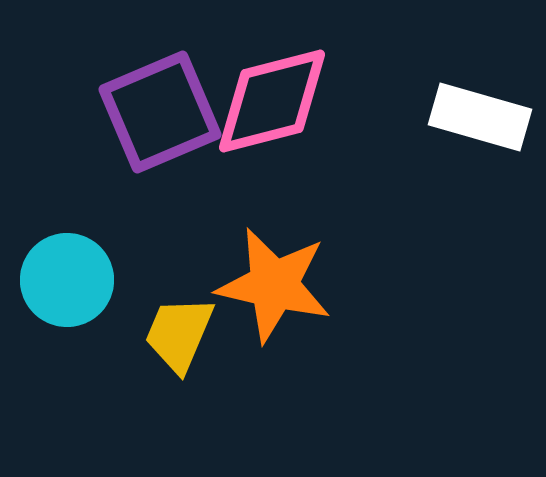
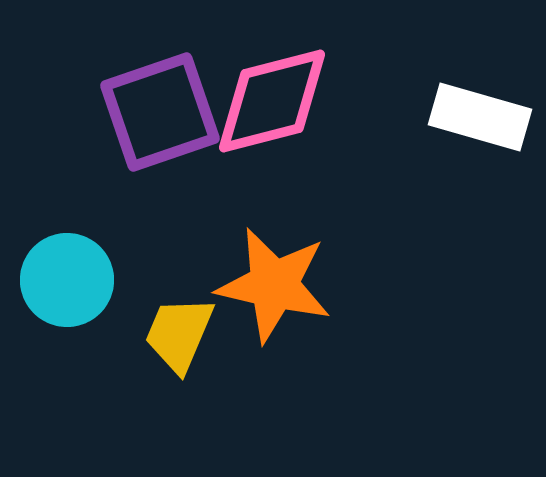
purple square: rotated 4 degrees clockwise
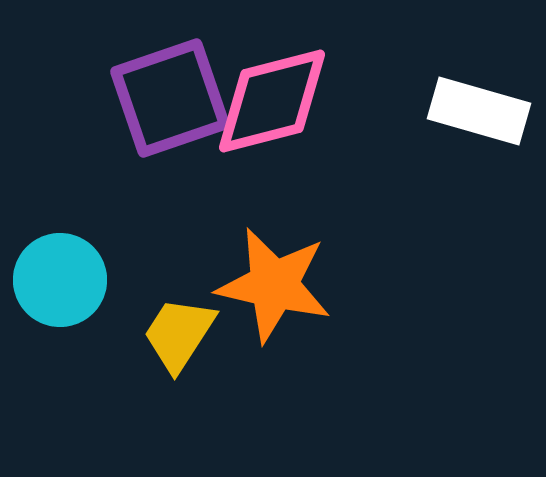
purple square: moved 10 px right, 14 px up
white rectangle: moved 1 px left, 6 px up
cyan circle: moved 7 px left
yellow trapezoid: rotated 10 degrees clockwise
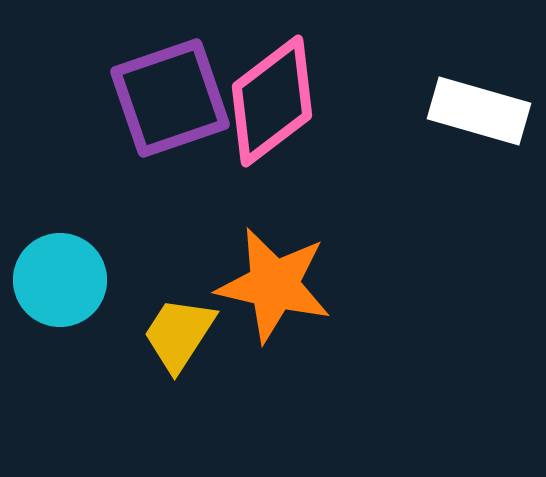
pink diamond: rotated 23 degrees counterclockwise
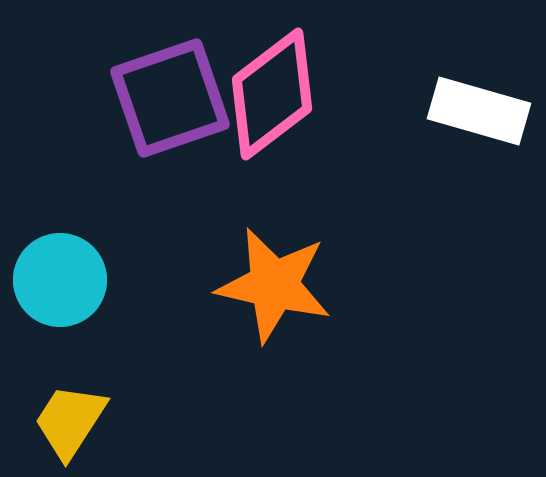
pink diamond: moved 7 px up
yellow trapezoid: moved 109 px left, 87 px down
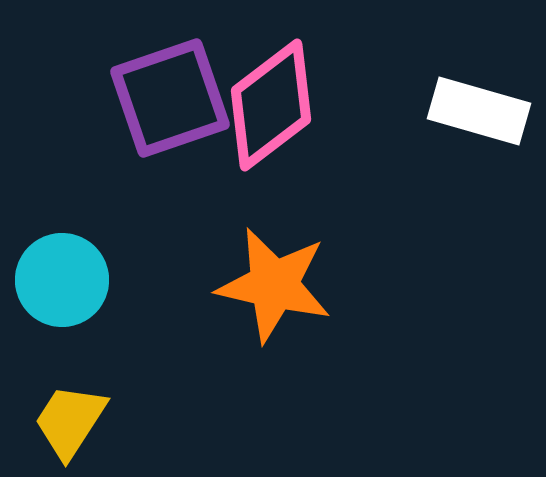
pink diamond: moved 1 px left, 11 px down
cyan circle: moved 2 px right
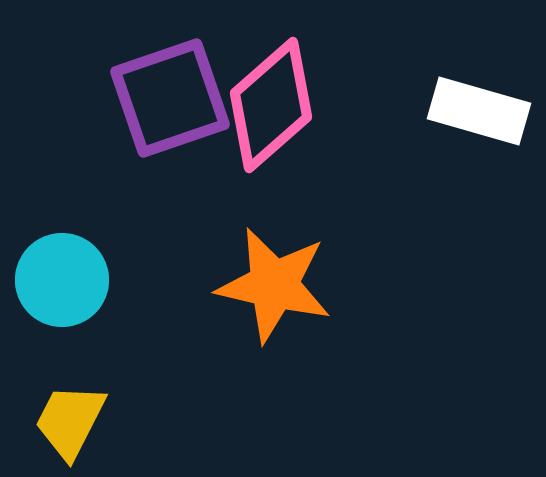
pink diamond: rotated 4 degrees counterclockwise
yellow trapezoid: rotated 6 degrees counterclockwise
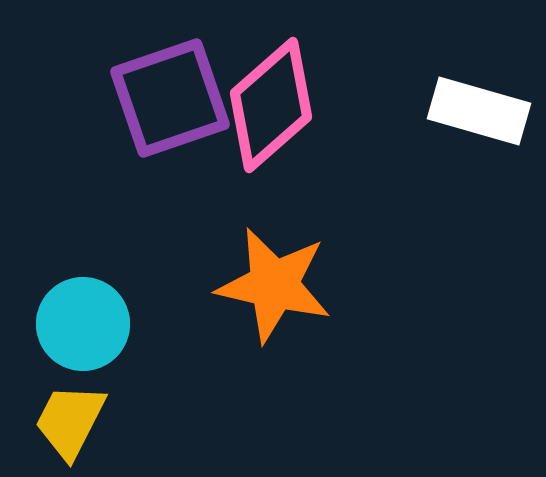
cyan circle: moved 21 px right, 44 px down
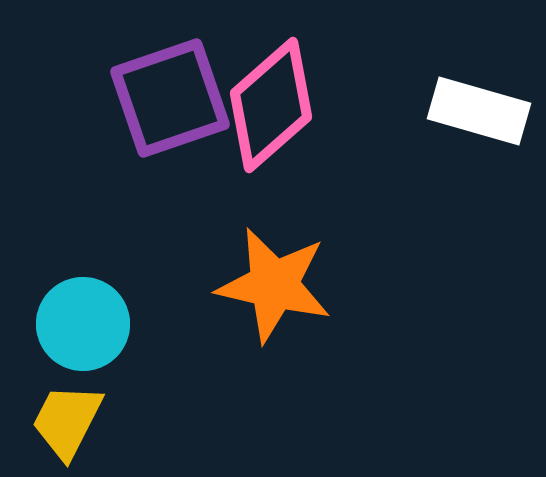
yellow trapezoid: moved 3 px left
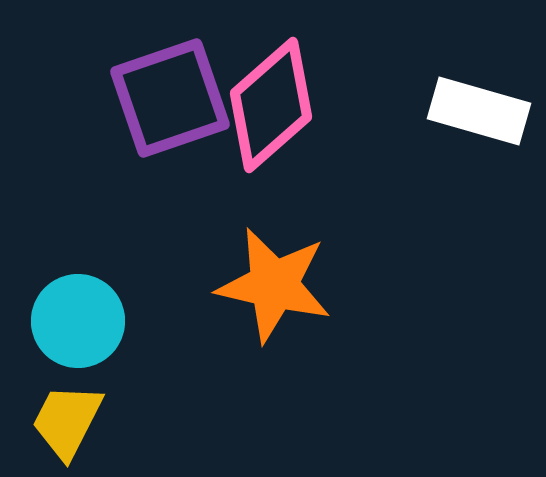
cyan circle: moved 5 px left, 3 px up
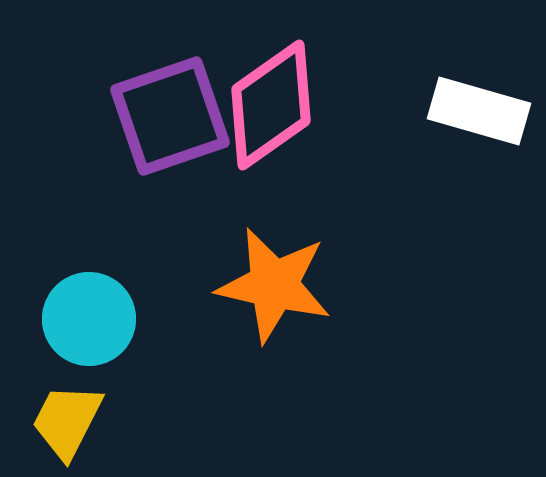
purple square: moved 18 px down
pink diamond: rotated 6 degrees clockwise
cyan circle: moved 11 px right, 2 px up
